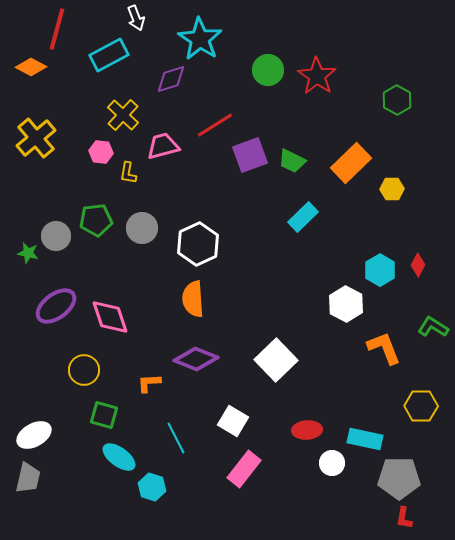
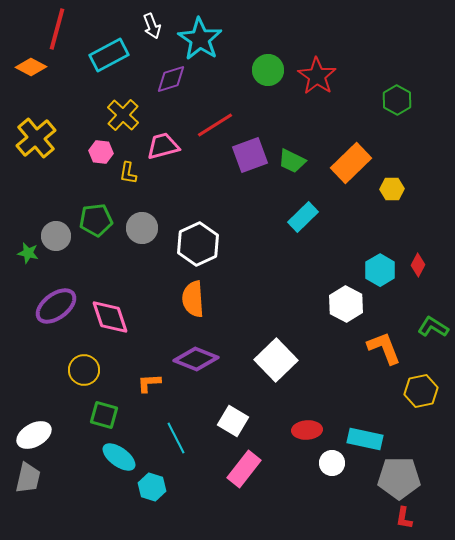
white arrow at (136, 18): moved 16 px right, 8 px down
yellow hexagon at (421, 406): moved 15 px up; rotated 12 degrees counterclockwise
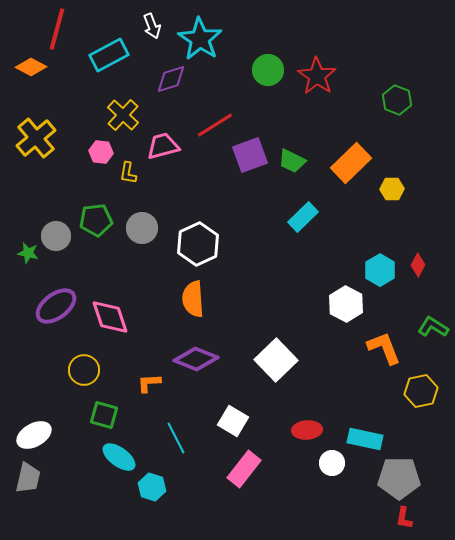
green hexagon at (397, 100): rotated 8 degrees counterclockwise
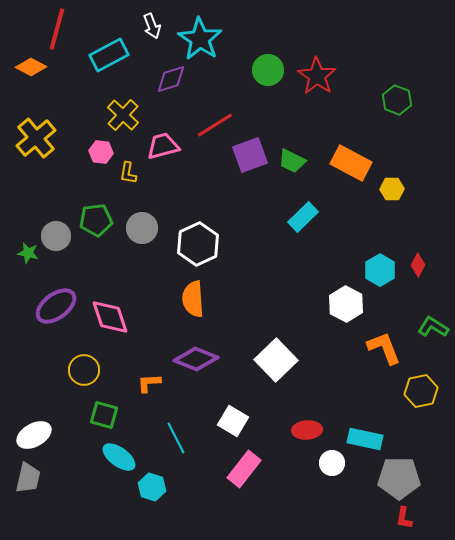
orange rectangle at (351, 163): rotated 72 degrees clockwise
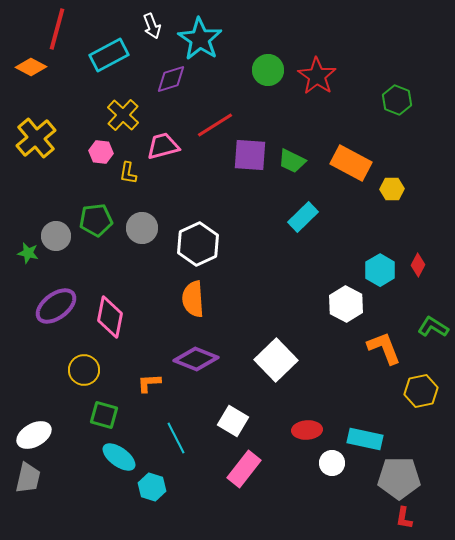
purple square at (250, 155): rotated 24 degrees clockwise
pink diamond at (110, 317): rotated 30 degrees clockwise
